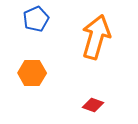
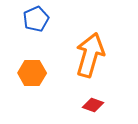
orange arrow: moved 6 px left, 18 px down
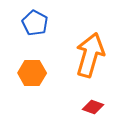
blue pentagon: moved 1 px left, 4 px down; rotated 20 degrees counterclockwise
red diamond: moved 2 px down
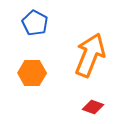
orange arrow: rotated 6 degrees clockwise
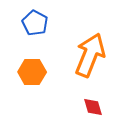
orange hexagon: moved 1 px up
red diamond: rotated 55 degrees clockwise
